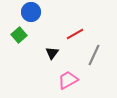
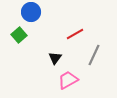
black triangle: moved 3 px right, 5 px down
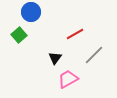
gray line: rotated 20 degrees clockwise
pink trapezoid: moved 1 px up
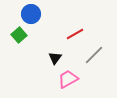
blue circle: moved 2 px down
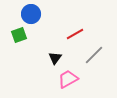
green square: rotated 21 degrees clockwise
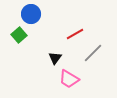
green square: rotated 21 degrees counterclockwise
gray line: moved 1 px left, 2 px up
pink trapezoid: moved 1 px right; rotated 120 degrees counterclockwise
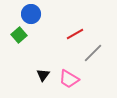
black triangle: moved 12 px left, 17 px down
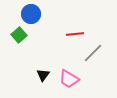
red line: rotated 24 degrees clockwise
